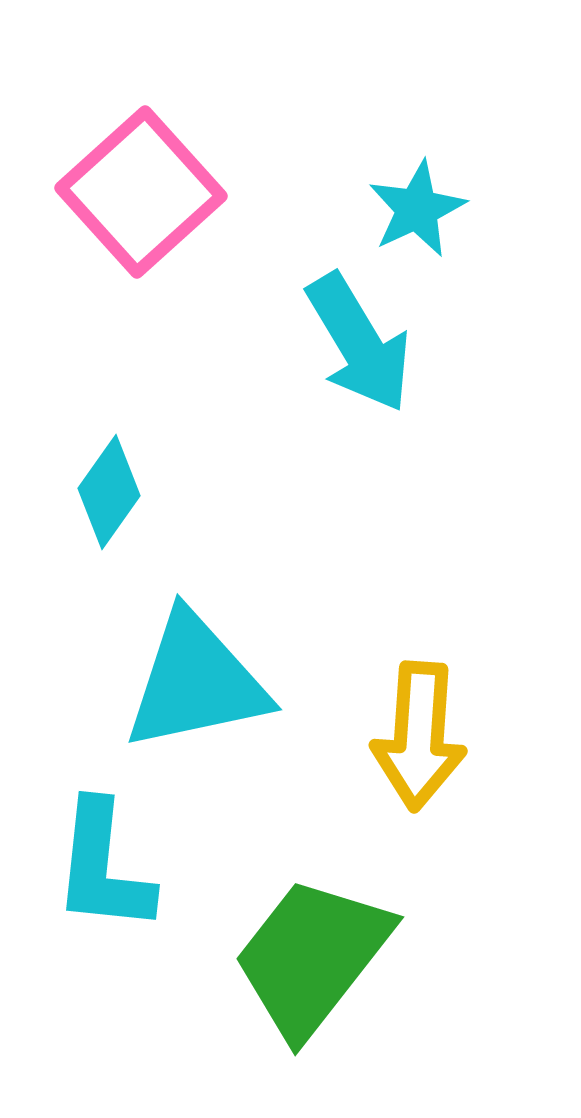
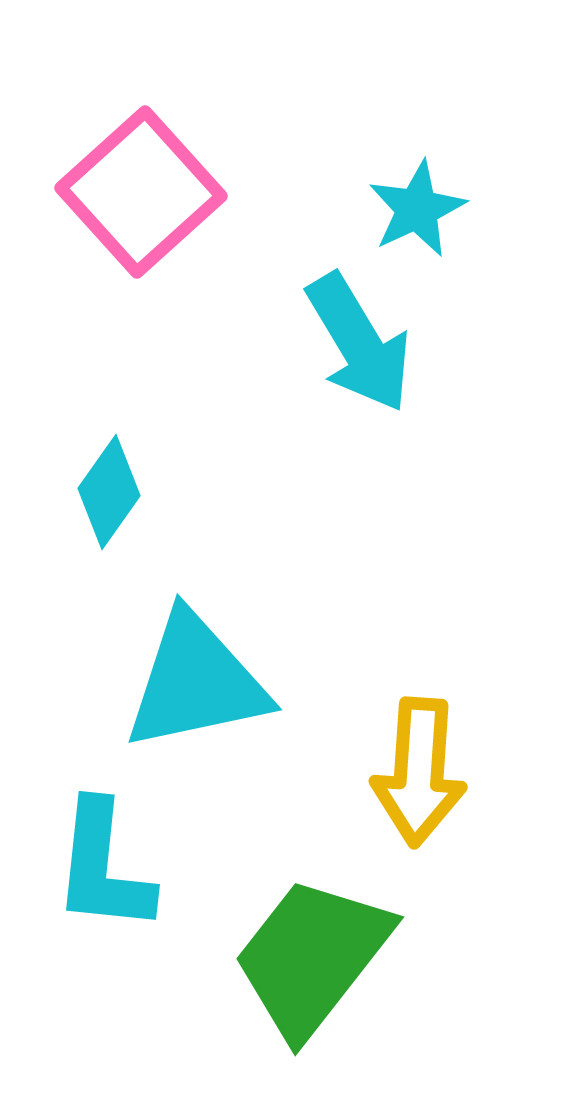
yellow arrow: moved 36 px down
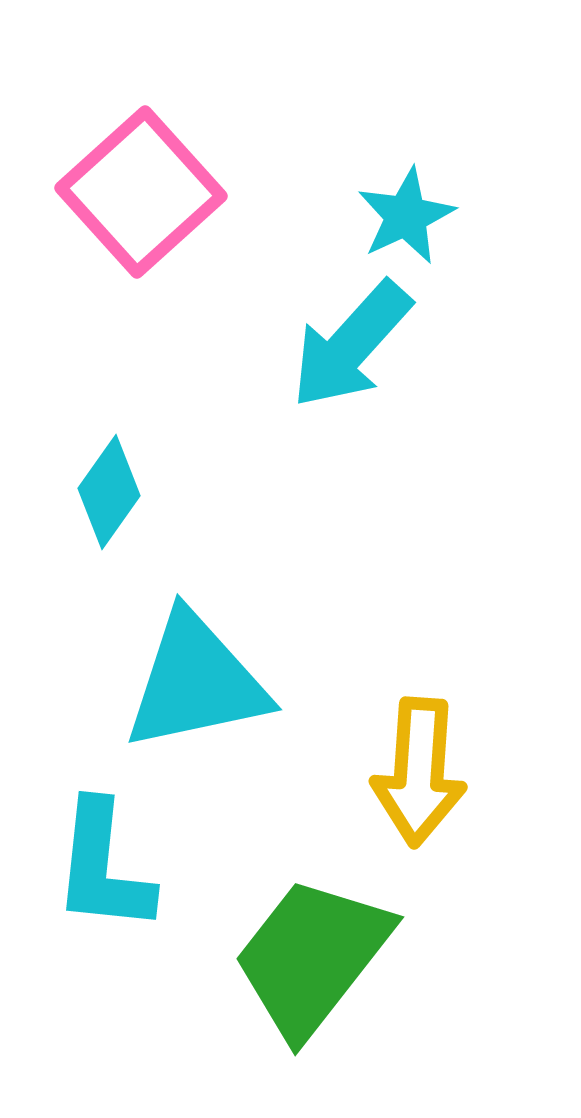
cyan star: moved 11 px left, 7 px down
cyan arrow: moved 8 px left, 2 px down; rotated 73 degrees clockwise
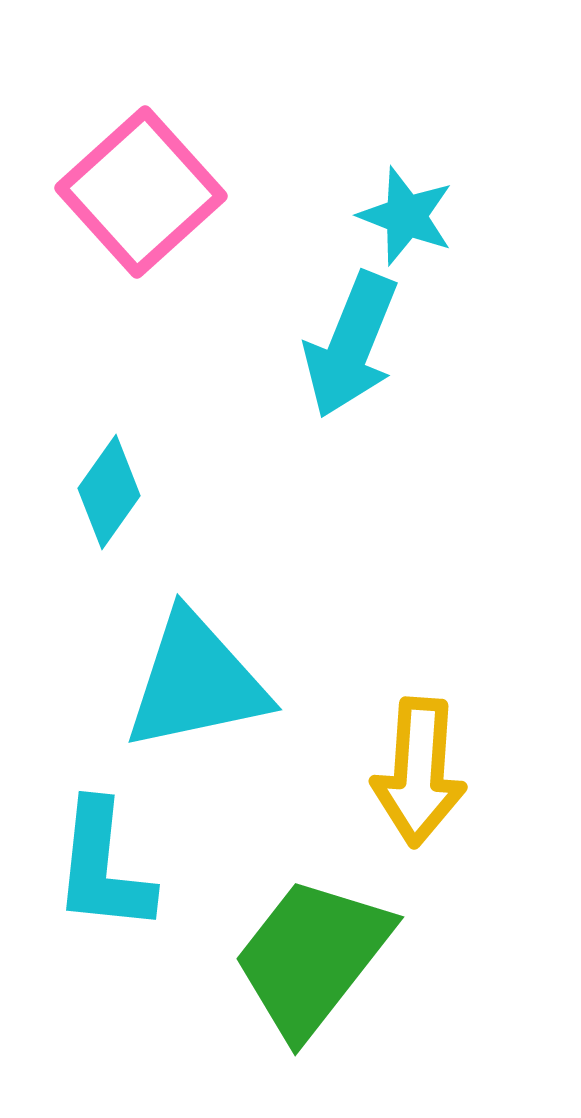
cyan star: rotated 26 degrees counterclockwise
cyan arrow: rotated 20 degrees counterclockwise
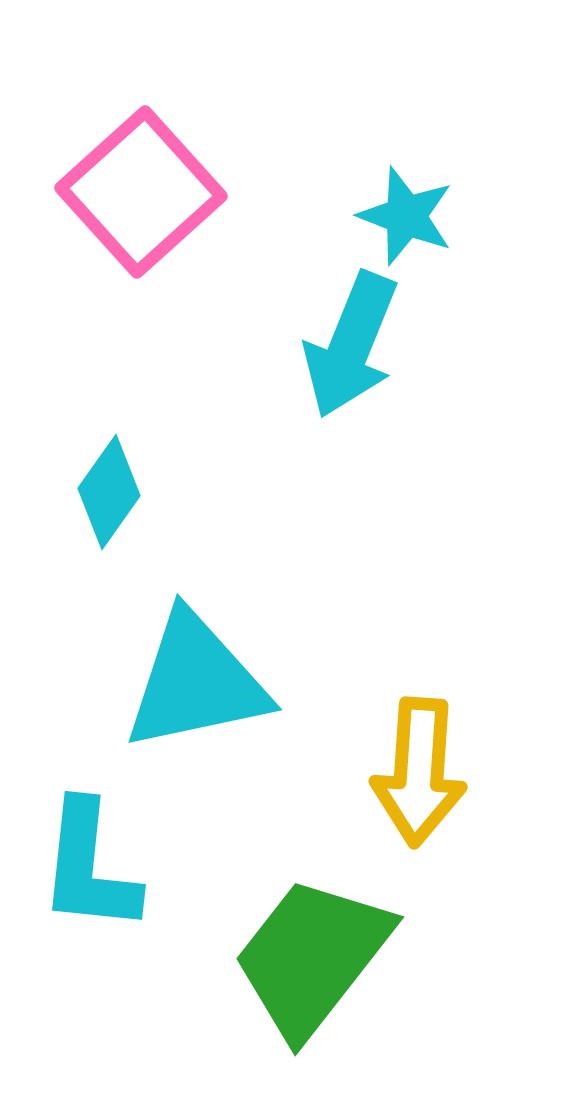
cyan L-shape: moved 14 px left
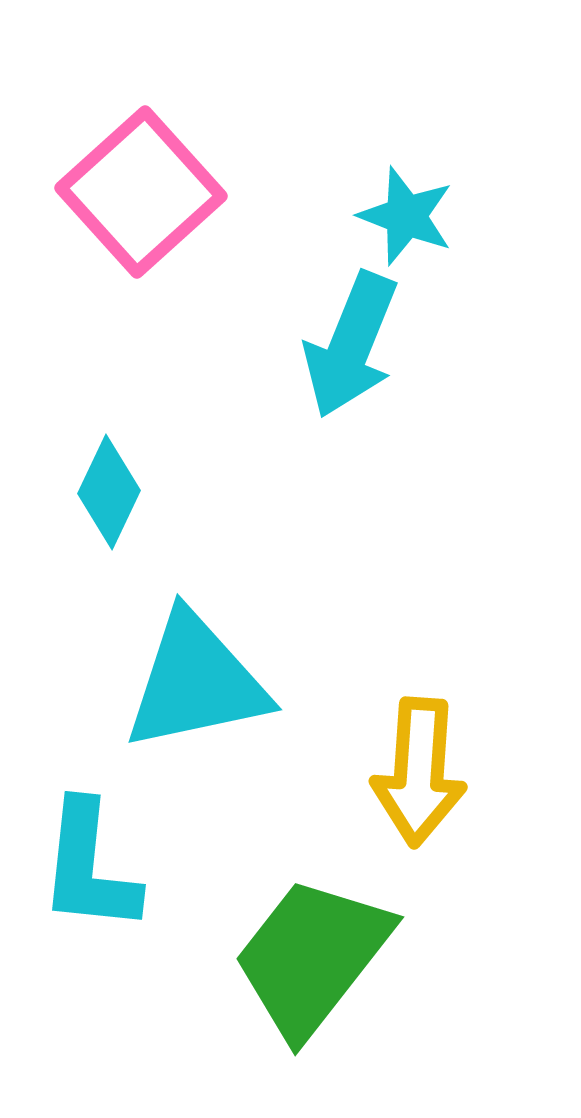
cyan diamond: rotated 10 degrees counterclockwise
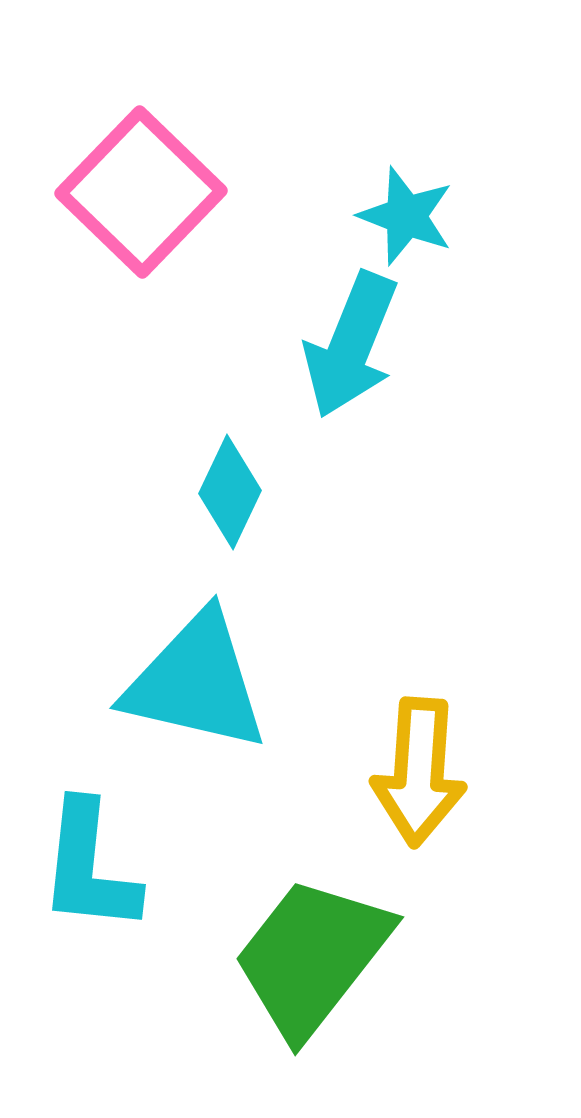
pink square: rotated 4 degrees counterclockwise
cyan diamond: moved 121 px right
cyan triangle: rotated 25 degrees clockwise
